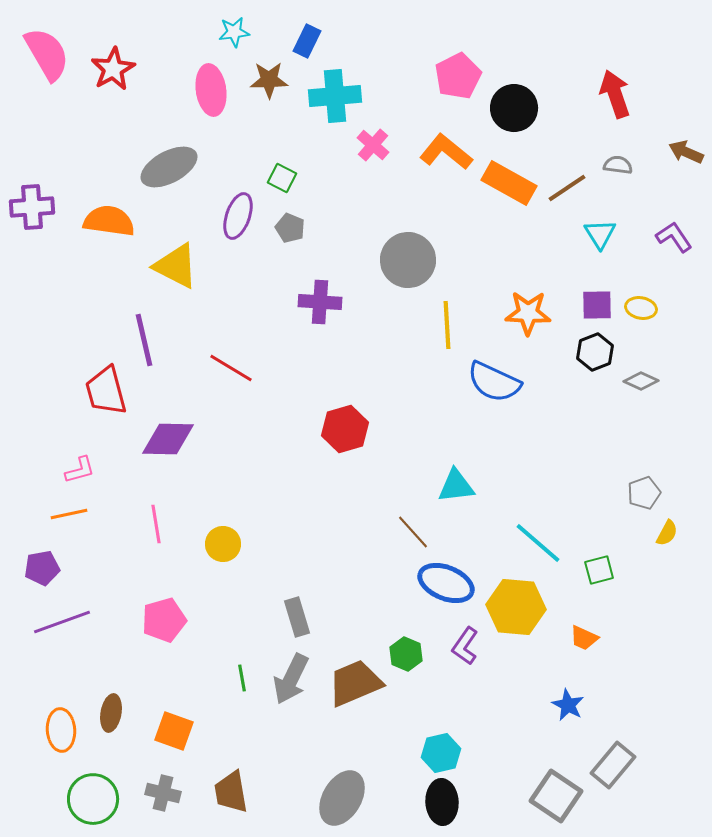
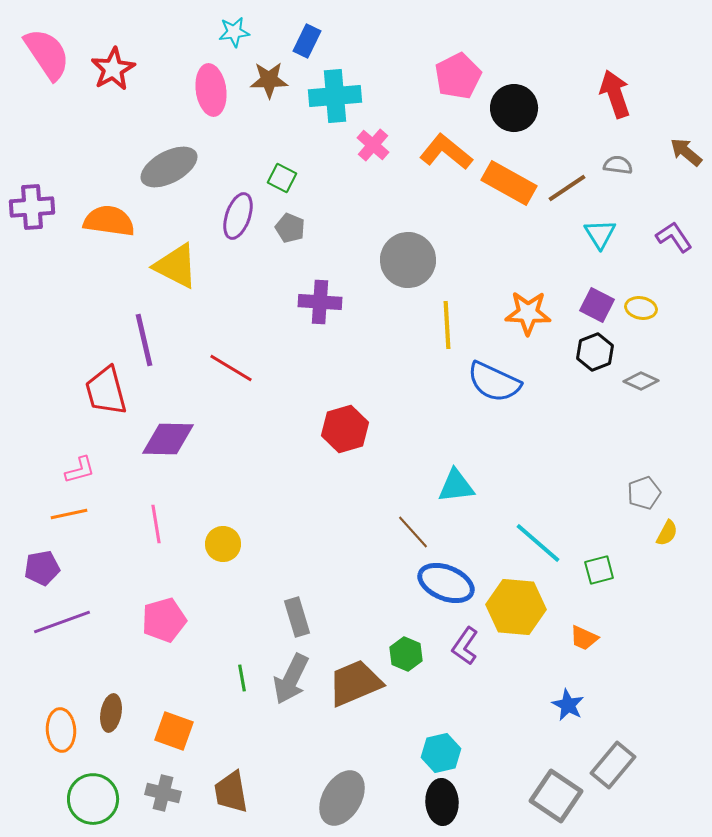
pink semicircle at (47, 54): rotated 4 degrees counterclockwise
brown arrow at (686, 152): rotated 16 degrees clockwise
purple square at (597, 305): rotated 28 degrees clockwise
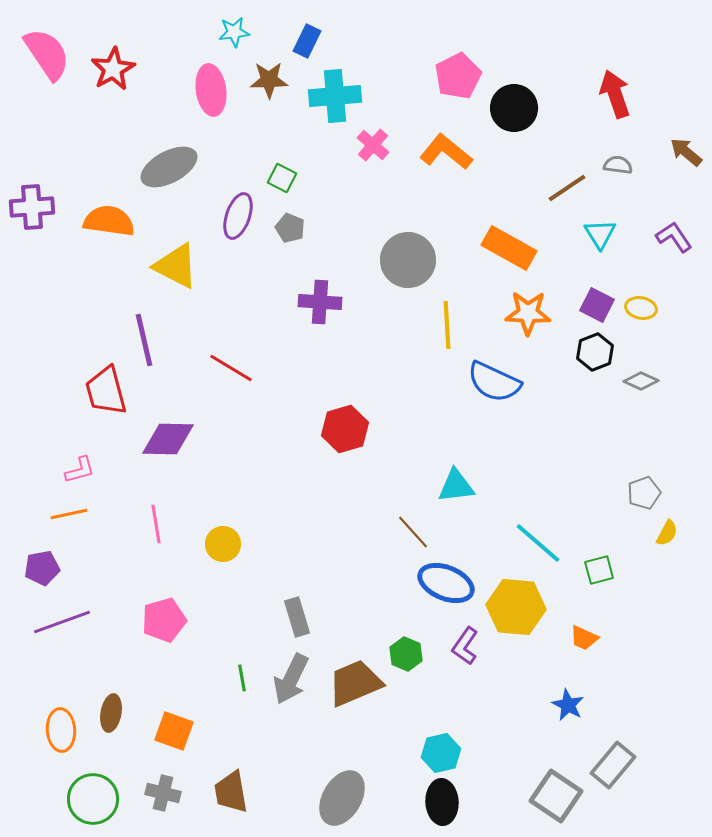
orange rectangle at (509, 183): moved 65 px down
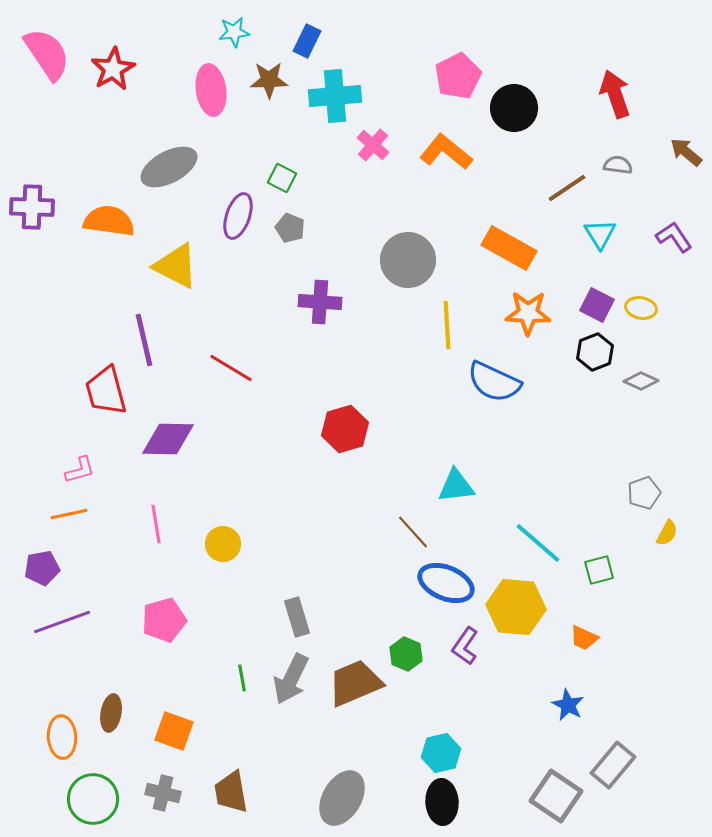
purple cross at (32, 207): rotated 6 degrees clockwise
orange ellipse at (61, 730): moved 1 px right, 7 px down
